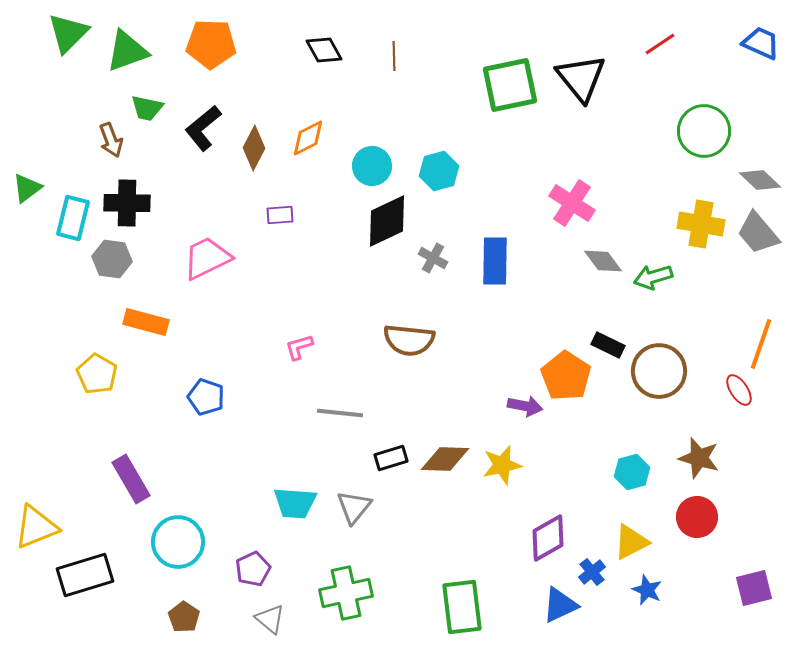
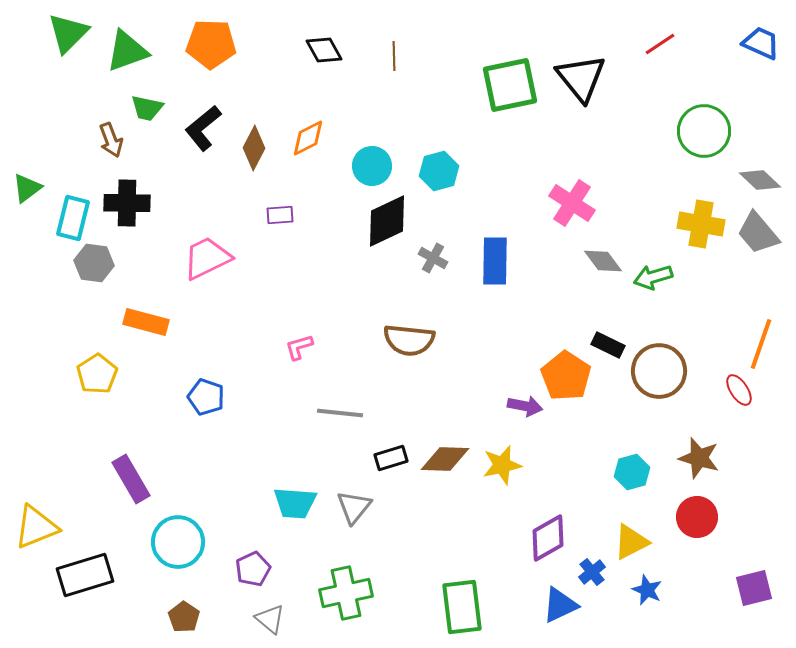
gray hexagon at (112, 259): moved 18 px left, 4 px down
yellow pentagon at (97, 374): rotated 9 degrees clockwise
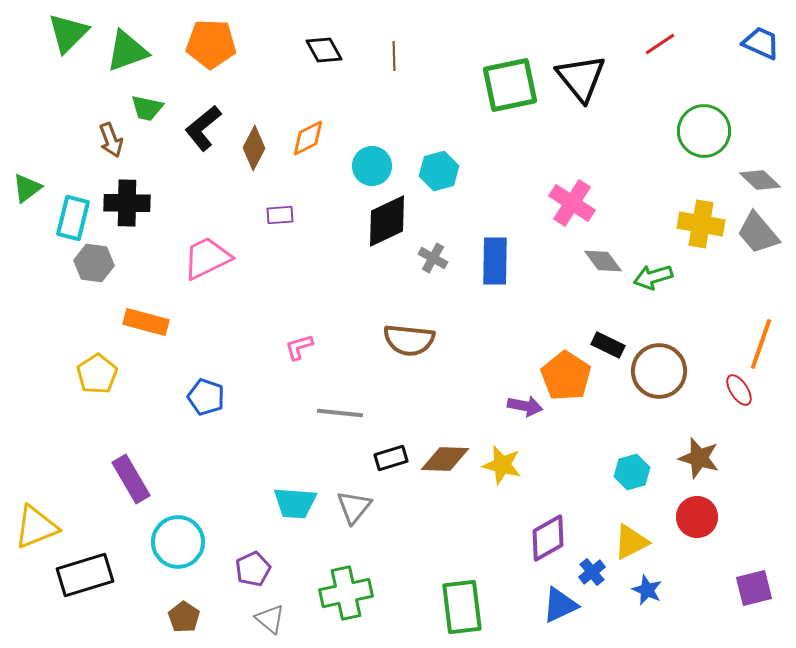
yellow star at (502, 465): rotated 27 degrees clockwise
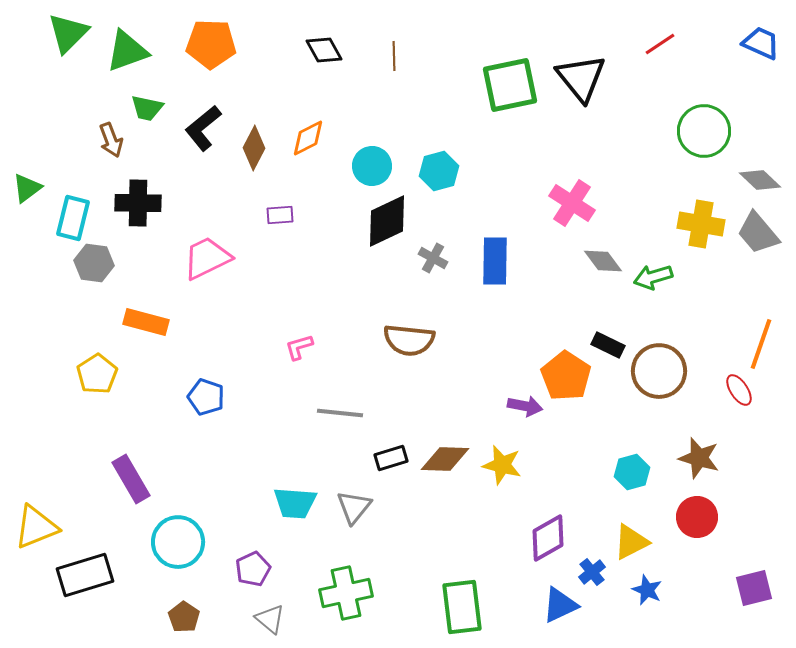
black cross at (127, 203): moved 11 px right
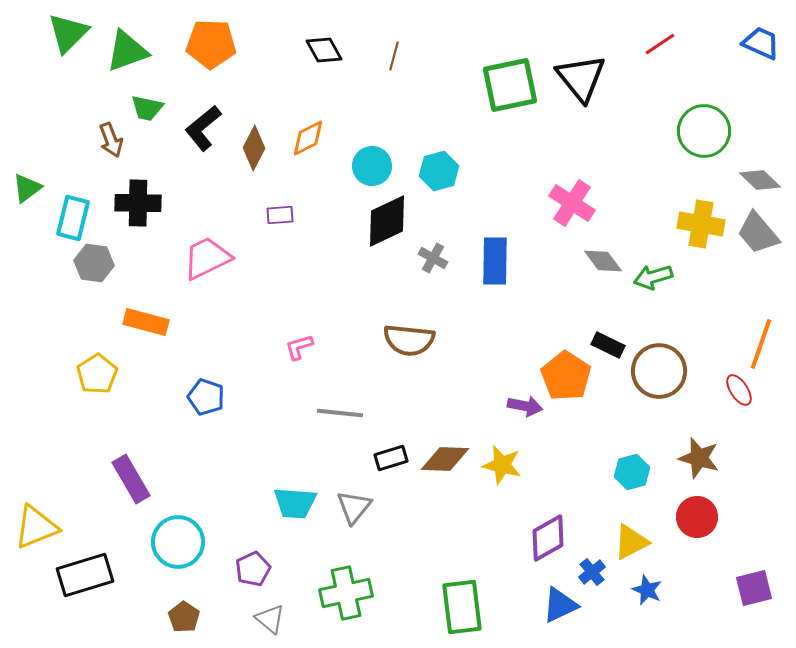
brown line at (394, 56): rotated 16 degrees clockwise
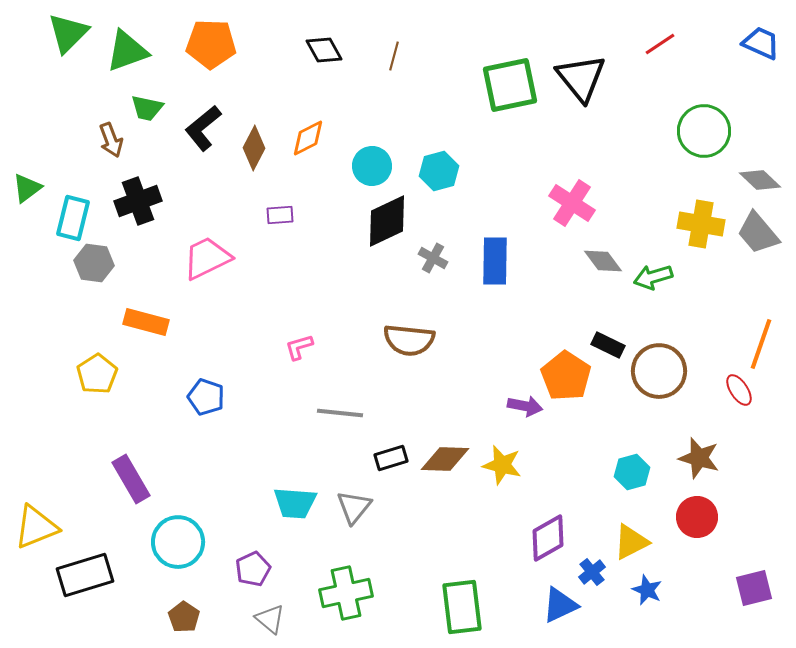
black cross at (138, 203): moved 2 px up; rotated 21 degrees counterclockwise
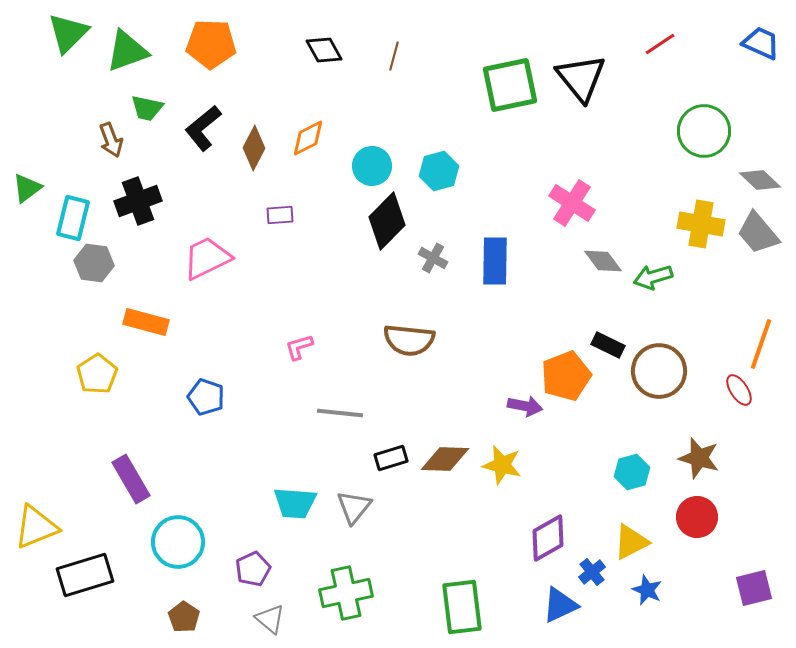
black diamond at (387, 221): rotated 20 degrees counterclockwise
orange pentagon at (566, 376): rotated 18 degrees clockwise
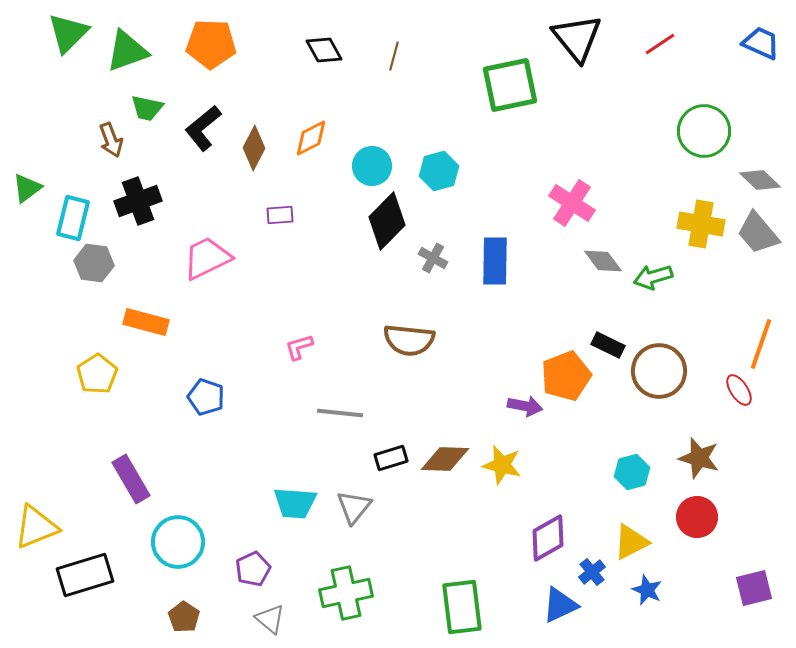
black triangle at (581, 78): moved 4 px left, 40 px up
orange diamond at (308, 138): moved 3 px right
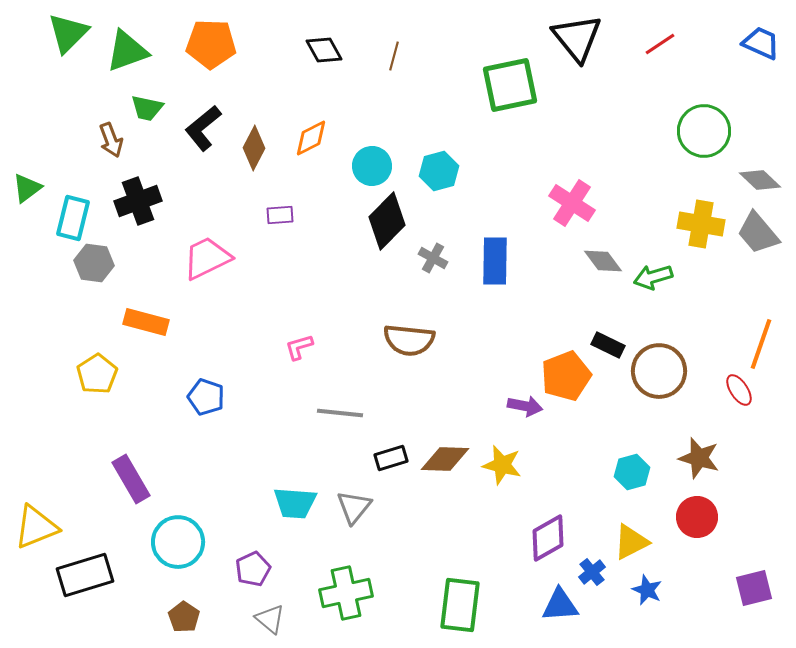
blue triangle at (560, 605): rotated 21 degrees clockwise
green rectangle at (462, 607): moved 2 px left, 2 px up; rotated 14 degrees clockwise
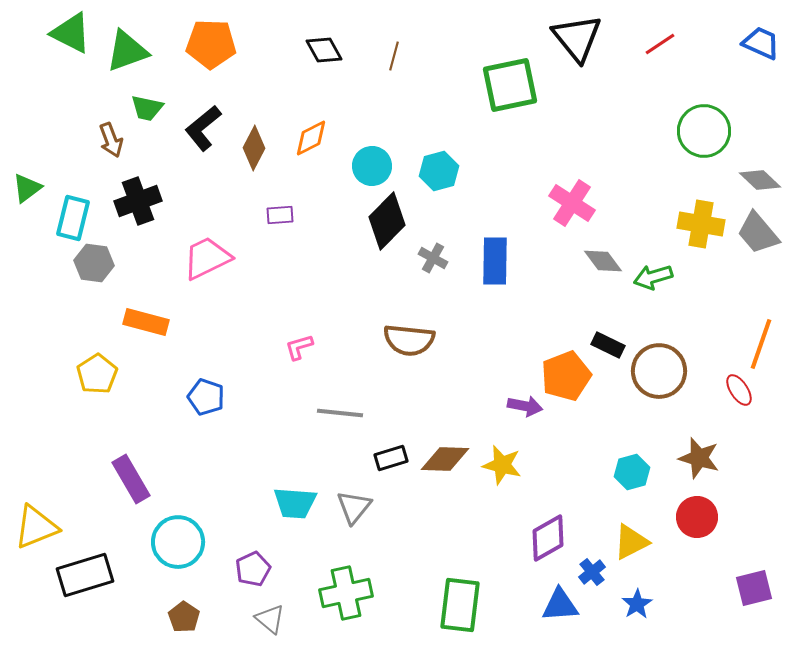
green triangle at (68, 33): moved 3 px right; rotated 48 degrees counterclockwise
blue star at (647, 590): moved 10 px left, 14 px down; rotated 16 degrees clockwise
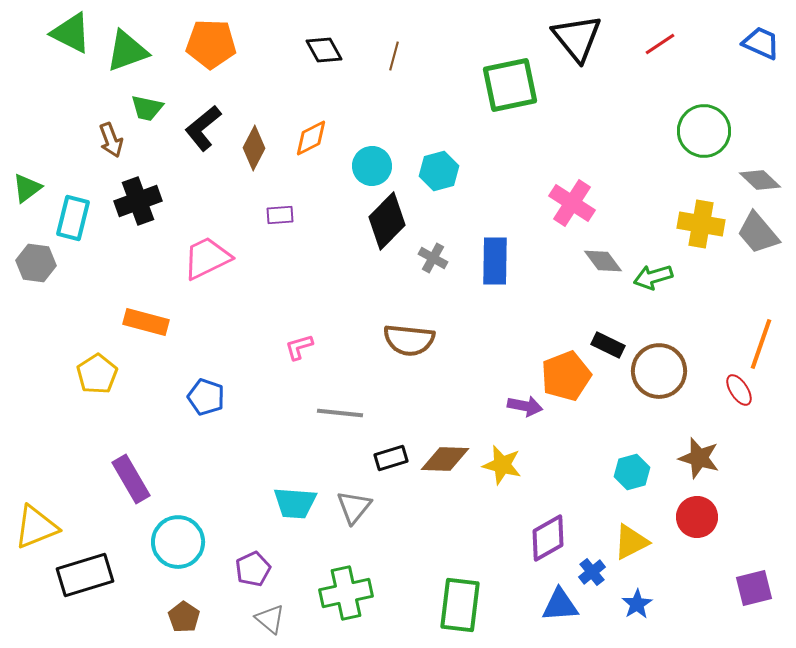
gray hexagon at (94, 263): moved 58 px left
